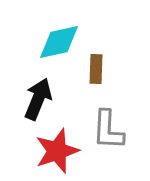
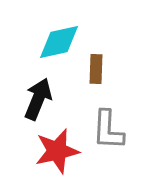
red star: rotated 6 degrees clockwise
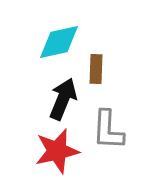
black arrow: moved 25 px right
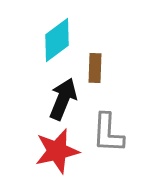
cyan diamond: moved 2 px left, 2 px up; rotated 24 degrees counterclockwise
brown rectangle: moved 1 px left, 1 px up
gray L-shape: moved 3 px down
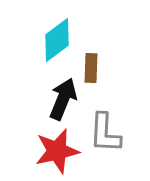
brown rectangle: moved 4 px left
gray L-shape: moved 3 px left
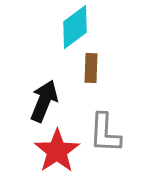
cyan diamond: moved 18 px right, 13 px up
black arrow: moved 19 px left, 2 px down
red star: rotated 21 degrees counterclockwise
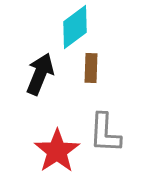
black arrow: moved 4 px left, 27 px up
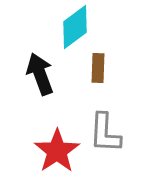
brown rectangle: moved 7 px right
black arrow: rotated 42 degrees counterclockwise
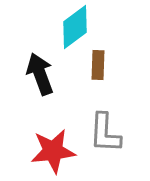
brown rectangle: moved 3 px up
red star: moved 4 px left; rotated 27 degrees clockwise
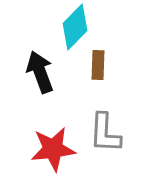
cyan diamond: rotated 9 degrees counterclockwise
black arrow: moved 2 px up
red star: moved 2 px up
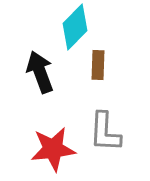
gray L-shape: moved 1 px up
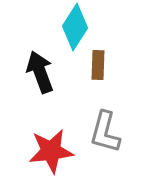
cyan diamond: rotated 12 degrees counterclockwise
gray L-shape: rotated 12 degrees clockwise
red star: moved 2 px left, 2 px down
